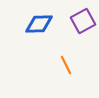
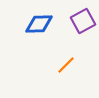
orange line: rotated 72 degrees clockwise
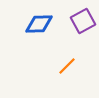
orange line: moved 1 px right, 1 px down
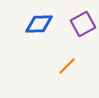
purple square: moved 3 px down
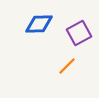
purple square: moved 4 px left, 9 px down
